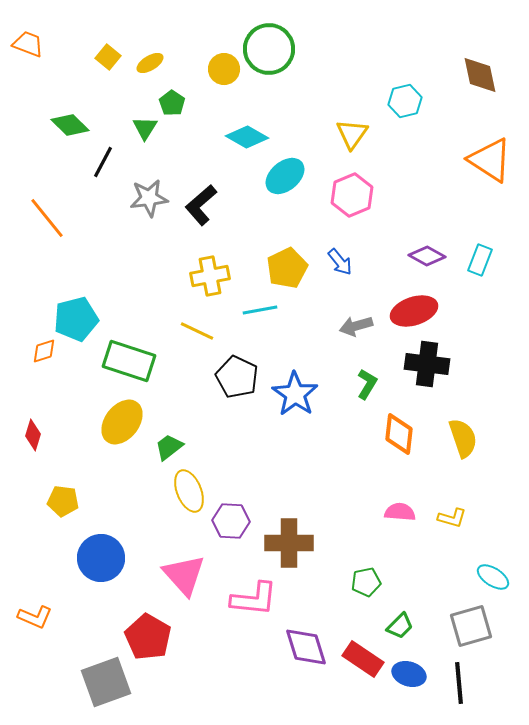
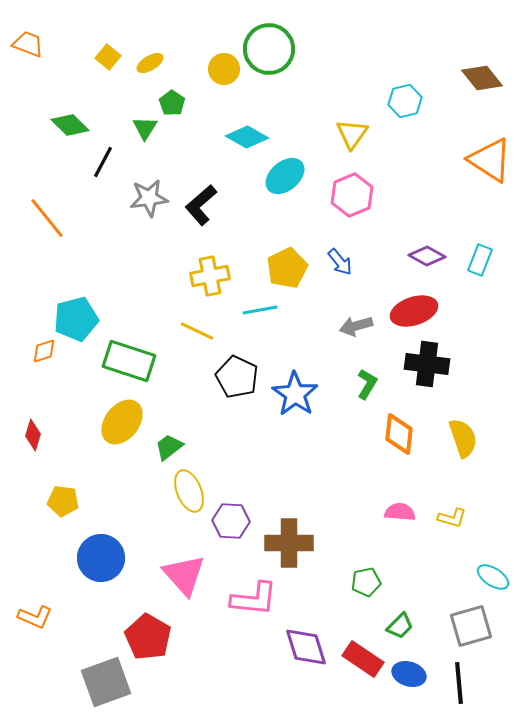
brown diamond at (480, 75): moved 2 px right, 3 px down; rotated 27 degrees counterclockwise
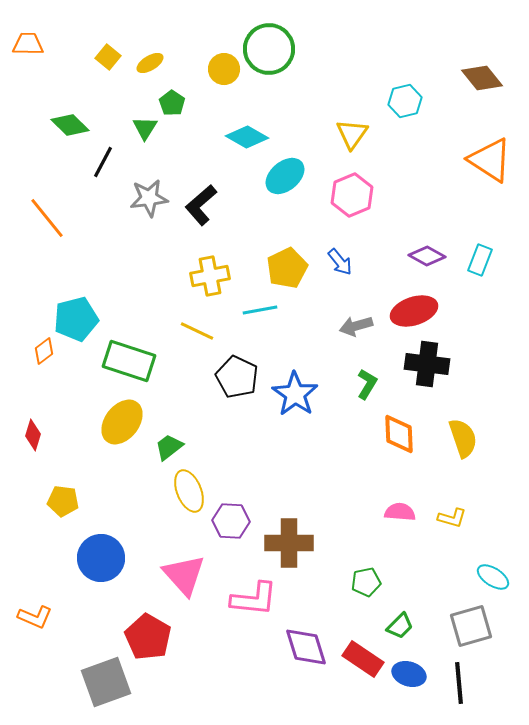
orange trapezoid at (28, 44): rotated 20 degrees counterclockwise
orange diamond at (44, 351): rotated 20 degrees counterclockwise
orange diamond at (399, 434): rotated 9 degrees counterclockwise
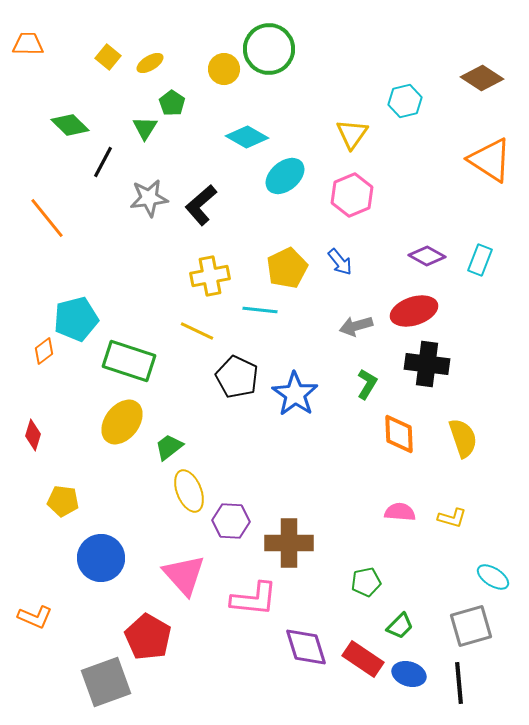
brown diamond at (482, 78): rotated 18 degrees counterclockwise
cyan line at (260, 310): rotated 16 degrees clockwise
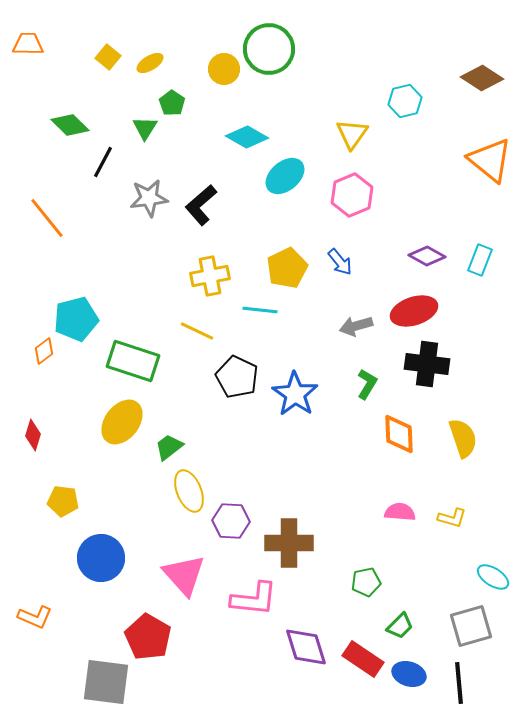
orange triangle at (490, 160): rotated 6 degrees clockwise
green rectangle at (129, 361): moved 4 px right
gray square at (106, 682): rotated 27 degrees clockwise
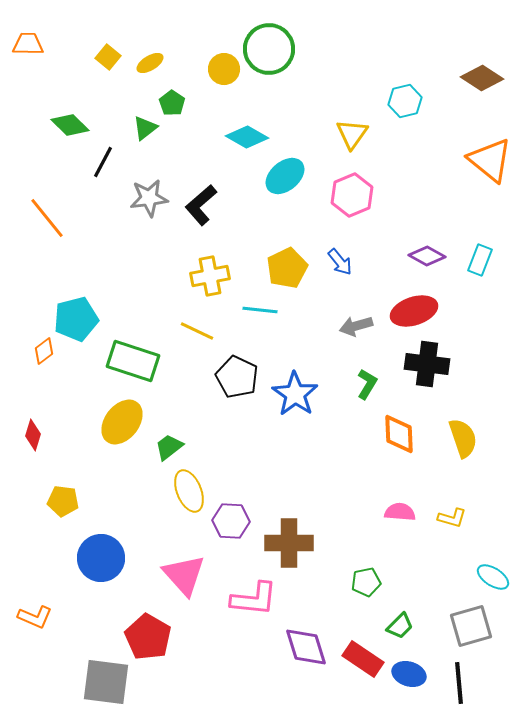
green triangle at (145, 128): rotated 20 degrees clockwise
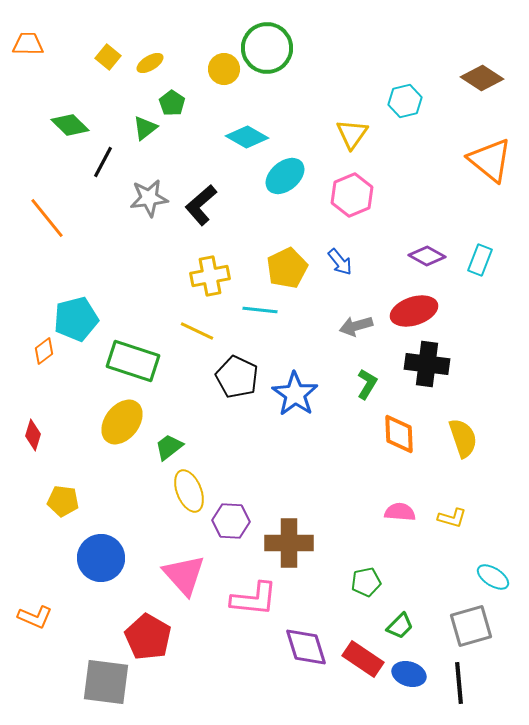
green circle at (269, 49): moved 2 px left, 1 px up
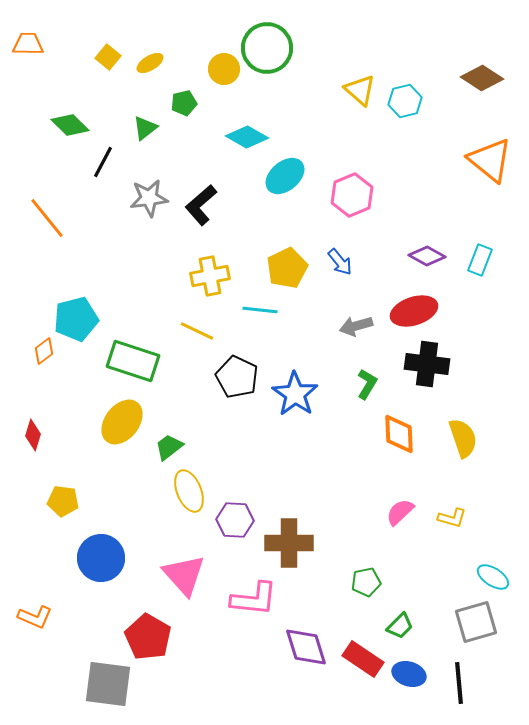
green pentagon at (172, 103): moved 12 px right; rotated 25 degrees clockwise
yellow triangle at (352, 134): moved 8 px right, 44 px up; rotated 24 degrees counterclockwise
pink semicircle at (400, 512): rotated 48 degrees counterclockwise
purple hexagon at (231, 521): moved 4 px right, 1 px up
gray square at (471, 626): moved 5 px right, 4 px up
gray square at (106, 682): moved 2 px right, 2 px down
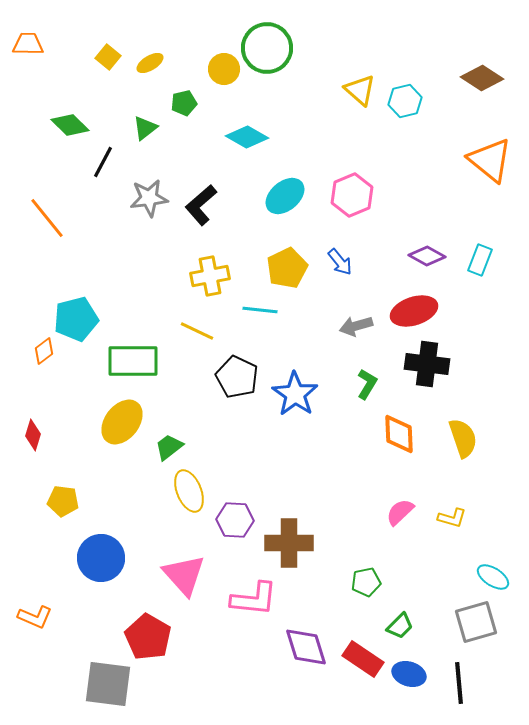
cyan ellipse at (285, 176): moved 20 px down
green rectangle at (133, 361): rotated 18 degrees counterclockwise
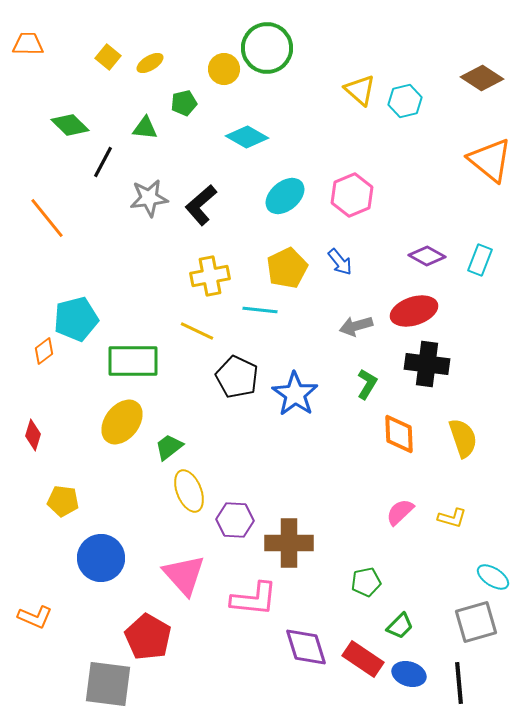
green triangle at (145, 128): rotated 44 degrees clockwise
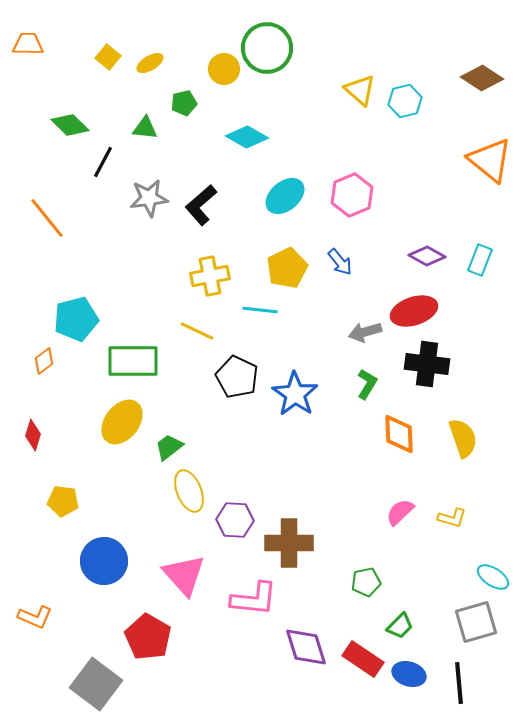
gray arrow at (356, 326): moved 9 px right, 6 px down
orange diamond at (44, 351): moved 10 px down
blue circle at (101, 558): moved 3 px right, 3 px down
gray square at (108, 684): moved 12 px left; rotated 30 degrees clockwise
